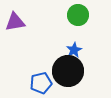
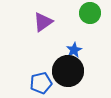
green circle: moved 12 px right, 2 px up
purple triangle: moved 28 px right; rotated 25 degrees counterclockwise
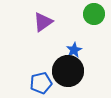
green circle: moved 4 px right, 1 px down
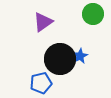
green circle: moved 1 px left
blue star: moved 6 px right, 6 px down
black circle: moved 8 px left, 12 px up
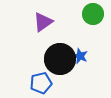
blue star: rotated 21 degrees counterclockwise
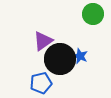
purple triangle: moved 19 px down
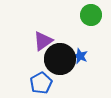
green circle: moved 2 px left, 1 px down
blue pentagon: rotated 15 degrees counterclockwise
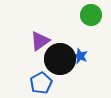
purple triangle: moved 3 px left
